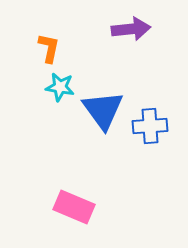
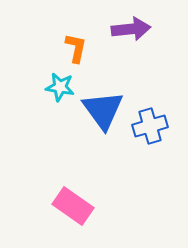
orange L-shape: moved 27 px right
blue cross: rotated 12 degrees counterclockwise
pink rectangle: moved 1 px left, 1 px up; rotated 12 degrees clockwise
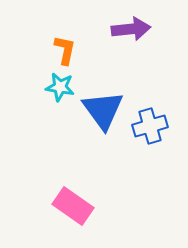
orange L-shape: moved 11 px left, 2 px down
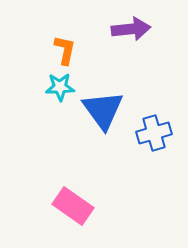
cyan star: rotated 12 degrees counterclockwise
blue cross: moved 4 px right, 7 px down
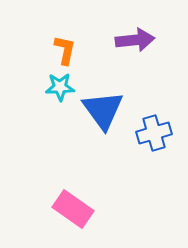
purple arrow: moved 4 px right, 11 px down
pink rectangle: moved 3 px down
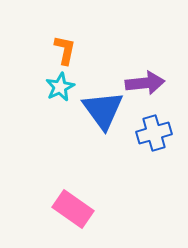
purple arrow: moved 10 px right, 43 px down
cyan star: rotated 24 degrees counterclockwise
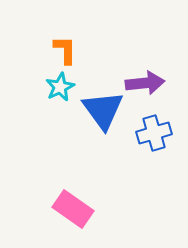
orange L-shape: rotated 12 degrees counterclockwise
